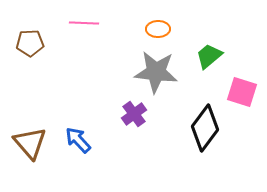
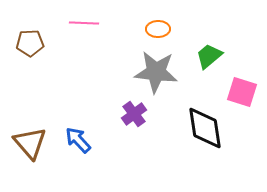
black diamond: rotated 45 degrees counterclockwise
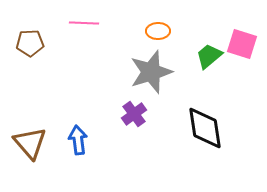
orange ellipse: moved 2 px down
gray star: moved 5 px left; rotated 24 degrees counterclockwise
pink square: moved 48 px up
blue arrow: rotated 36 degrees clockwise
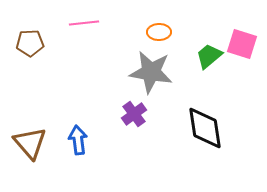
pink line: rotated 8 degrees counterclockwise
orange ellipse: moved 1 px right, 1 px down
gray star: rotated 27 degrees clockwise
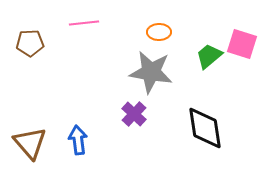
purple cross: rotated 10 degrees counterclockwise
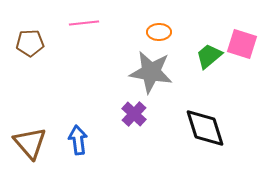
black diamond: rotated 9 degrees counterclockwise
